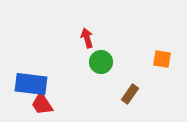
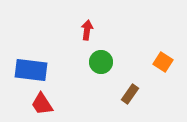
red arrow: moved 8 px up; rotated 24 degrees clockwise
orange square: moved 1 px right, 3 px down; rotated 24 degrees clockwise
blue rectangle: moved 14 px up
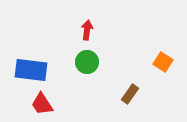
green circle: moved 14 px left
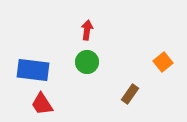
orange square: rotated 18 degrees clockwise
blue rectangle: moved 2 px right
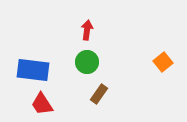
brown rectangle: moved 31 px left
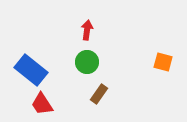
orange square: rotated 36 degrees counterclockwise
blue rectangle: moved 2 px left; rotated 32 degrees clockwise
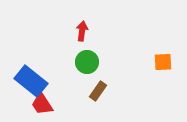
red arrow: moved 5 px left, 1 px down
orange square: rotated 18 degrees counterclockwise
blue rectangle: moved 11 px down
brown rectangle: moved 1 px left, 3 px up
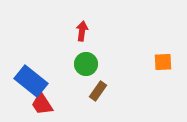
green circle: moved 1 px left, 2 px down
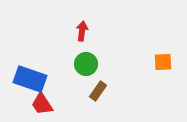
blue rectangle: moved 1 px left, 2 px up; rotated 20 degrees counterclockwise
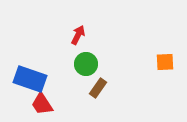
red arrow: moved 4 px left, 4 px down; rotated 18 degrees clockwise
orange square: moved 2 px right
brown rectangle: moved 3 px up
